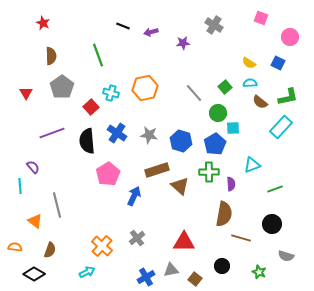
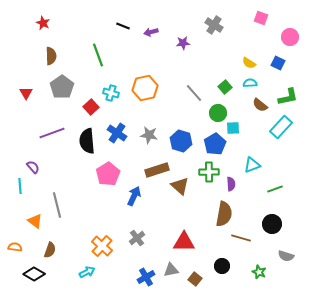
brown semicircle at (260, 102): moved 3 px down
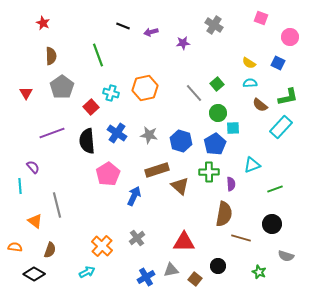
green square at (225, 87): moved 8 px left, 3 px up
black circle at (222, 266): moved 4 px left
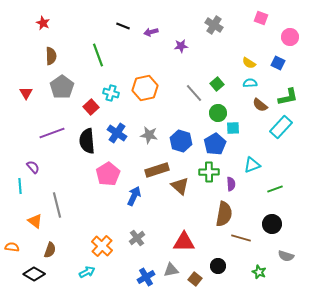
purple star at (183, 43): moved 2 px left, 3 px down
orange semicircle at (15, 247): moved 3 px left
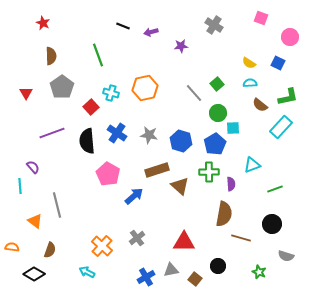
pink pentagon at (108, 174): rotated 10 degrees counterclockwise
blue arrow at (134, 196): rotated 24 degrees clockwise
cyan arrow at (87, 272): rotated 126 degrees counterclockwise
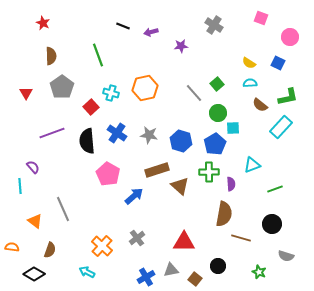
gray line at (57, 205): moved 6 px right, 4 px down; rotated 10 degrees counterclockwise
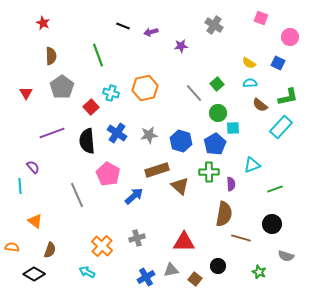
gray star at (149, 135): rotated 18 degrees counterclockwise
gray line at (63, 209): moved 14 px right, 14 px up
gray cross at (137, 238): rotated 21 degrees clockwise
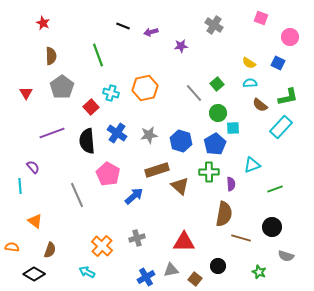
black circle at (272, 224): moved 3 px down
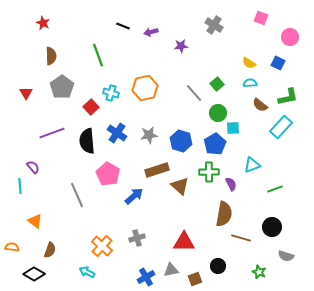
purple semicircle at (231, 184): rotated 24 degrees counterclockwise
brown square at (195, 279): rotated 32 degrees clockwise
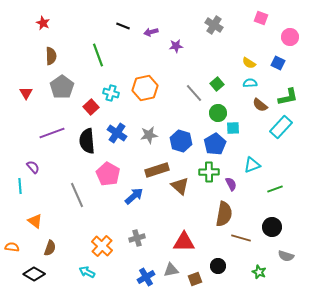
purple star at (181, 46): moved 5 px left
brown semicircle at (50, 250): moved 2 px up
